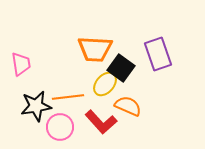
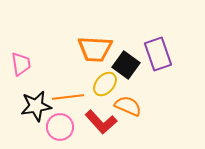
black square: moved 5 px right, 3 px up
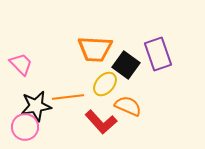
pink trapezoid: rotated 35 degrees counterclockwise
pink circle: moved 35 px left
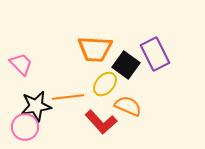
purple rectangle: moved 3 px left; rotated 8 degrees counterclockwise
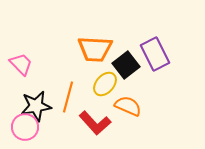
black square: rotated 16 degrees clockwise
orange line: rotated 68 degrees counterclockwise
red L-shape: moved 6 px left, 1 px down
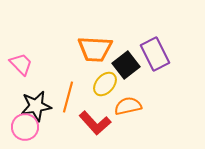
orange semicircle: rotated 36 degrees counterclockwise
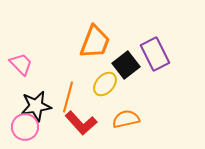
orange trapezoid: moved 7 px up; rotated 72 degrees counterclockwise
orange semicircle: moved 2 px left, 13 px down
red L-shape: moved 14 px left
